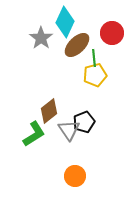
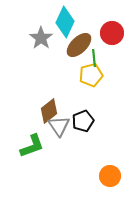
brown ellipse: moved 2 px right
yellow pentagon: moved 4 px left
black pentagon: moved 1 px left, 1 px up
gray triangle: moved 10 px left, 4 px up
green L-shape: moved 2 px left, 12 px down; rotated 12 degrees clockwise
orange circle: moved 35 px right
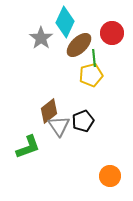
green L-shape: moved 4 px left, 1 px down
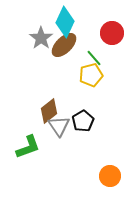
brown ellipse: moved 15 px left
green line: rotated 36 degrees counterclockwise
black pentagon: rotated 10 degrees counterclockwise
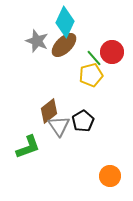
red circle: moved 19 px down
gray star: moved 4 px left, 3 px down; rotated 15 degrees counterclockwise
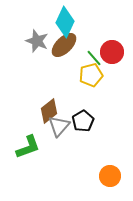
gray triangle: rotated 15 degrees clockwise
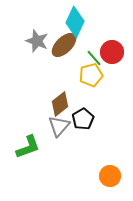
cyan diamond: moved 10 px right
brown diamond: moved 11 px right, 7 px up
black pentagon: moved 2 px up
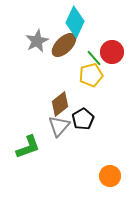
gray star: rotated 25 degrees clockwise
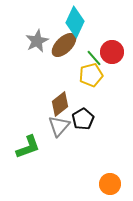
orange circle: moved 8 px down
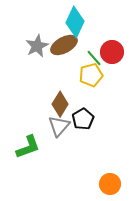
gray star: moved 5 px down
brown ellipse: rotated 16 degrees clockwise
brown diamond: rotated 20 degrees counterclockwise
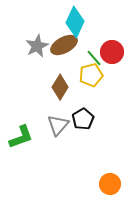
brown diamond: moved 17 px up
gray triangle: moved 1 px left, 1 px up
green L-shape: moved 7 px left, 10 px up
